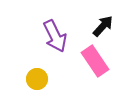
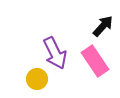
purple arrow: moved 17 px down
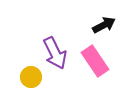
black arrow: moved 1 px right, 1 px up; rotated 20 degrees clockwise
yellow circle: moved 6 px left, 2 px up
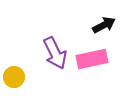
pink rectangle: moved 3 px left, 2 px up; rotated 68 degrees counterclockwise
yellow circle: moved 17 px left
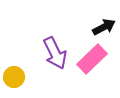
black arrow: moved 2 px down
pink rectangle: rotated 32 degrees counterclockwise
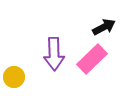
purple arrow: moved 1 px left, 1 px down; rotated 24 degrees clockwise
